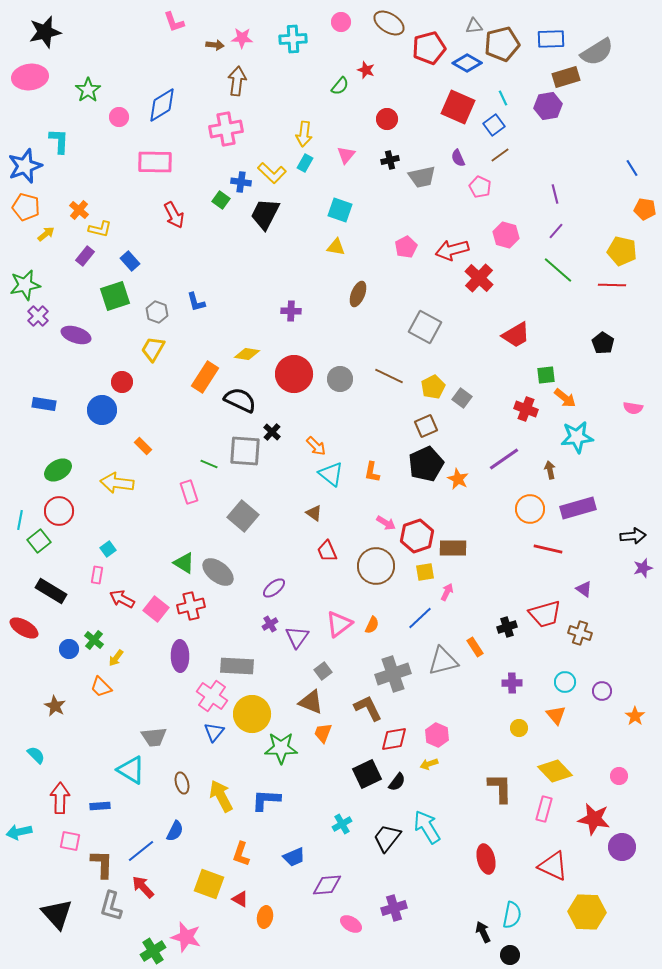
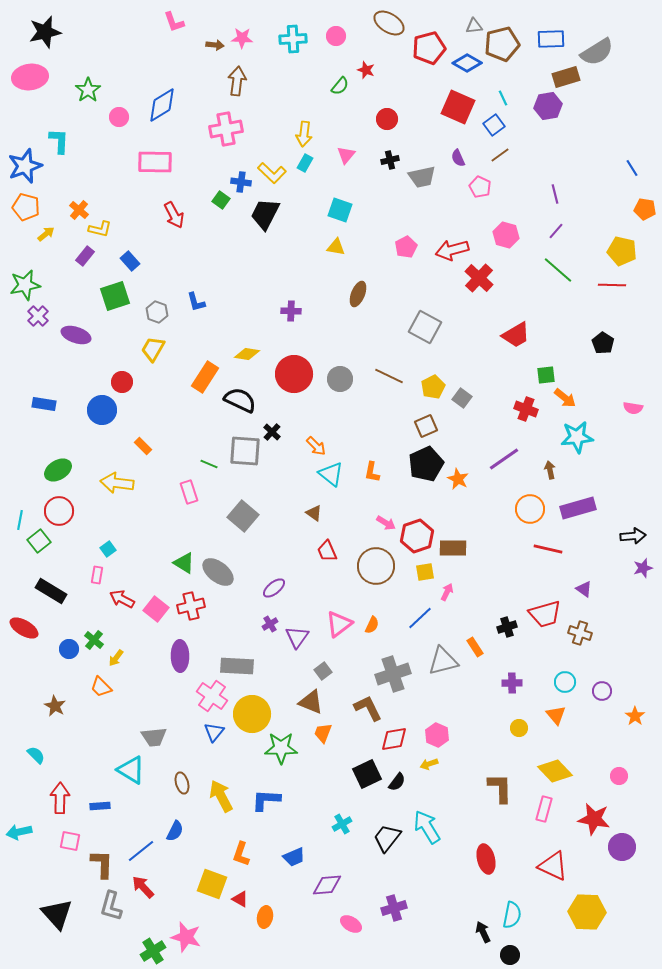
pink circle at (341, 22): moved 5 px left, 14 px down
yellow square at (209, 884): moved 3 px right
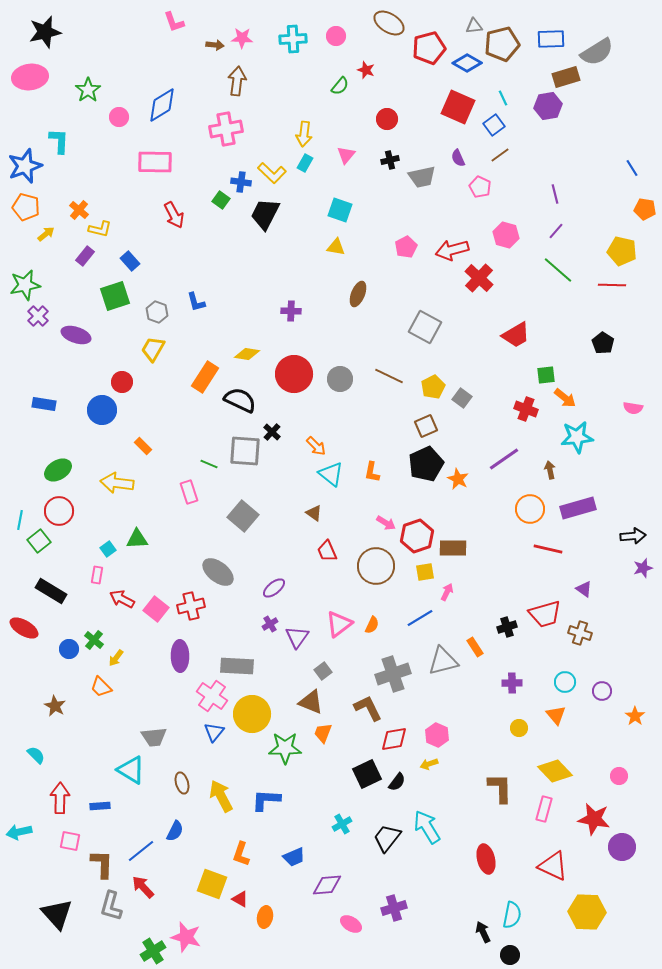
green triangle at (184, 563): moved 47 px left, 24 px up; rotated 35 degrees counterclockwise
blue line at (420, 618): rotated 12 degrees clockwise
green star at (281, 748): moved 4 px right
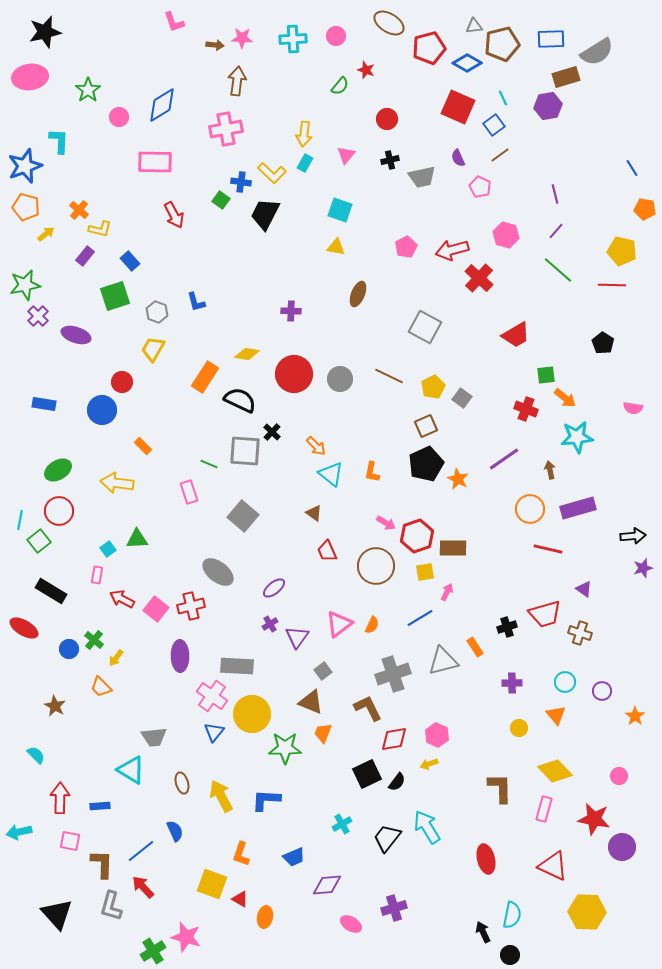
blue semicircle at (175, 831): rotated 50 degrees counterclockwise
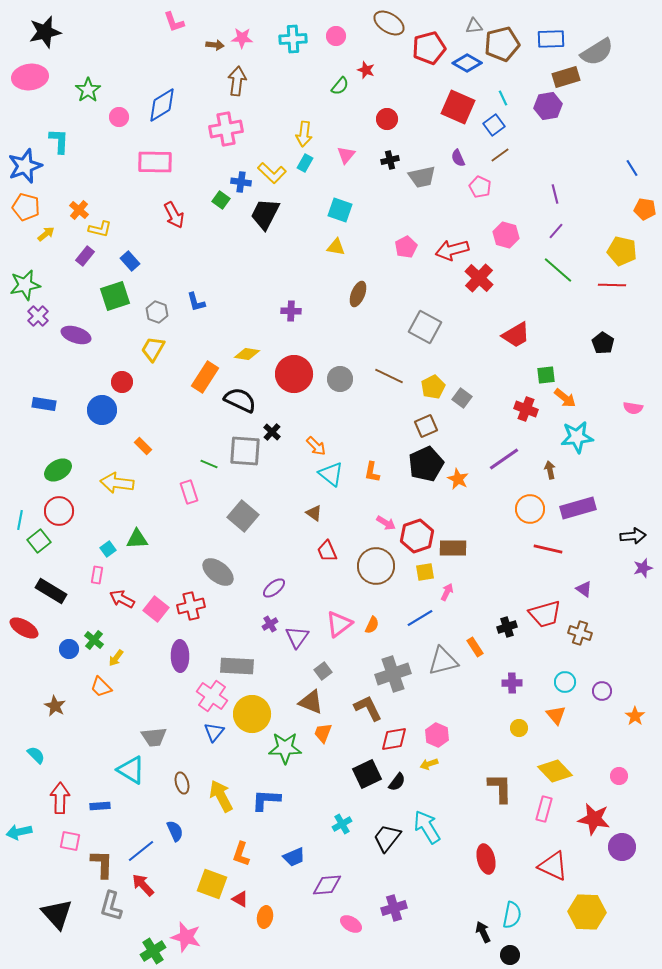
red arrow at (143, 887): moved 2 px up
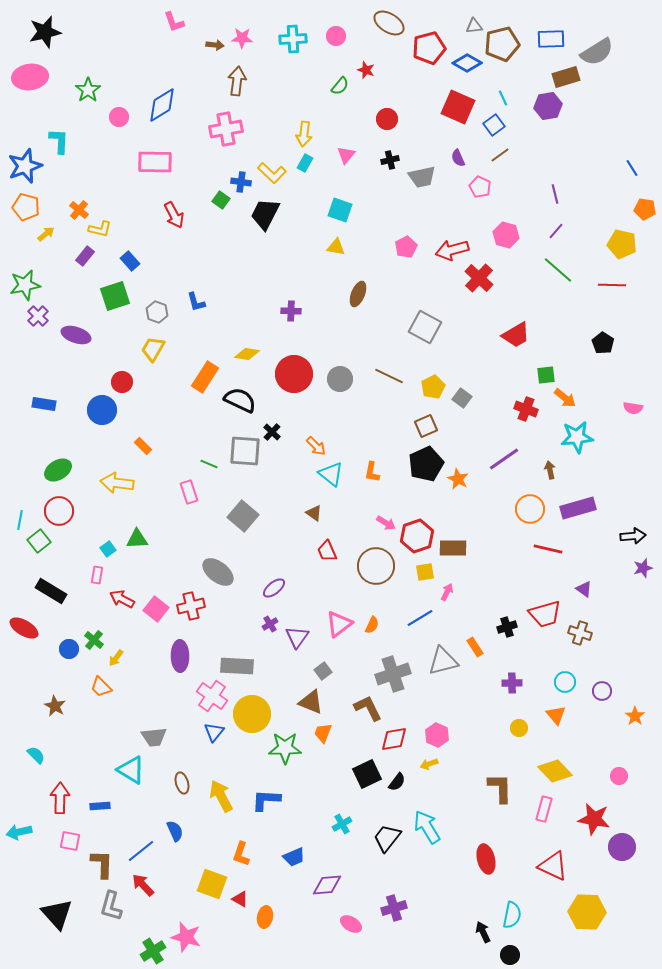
yellow pentagon at (622, 251): moved 7 px up
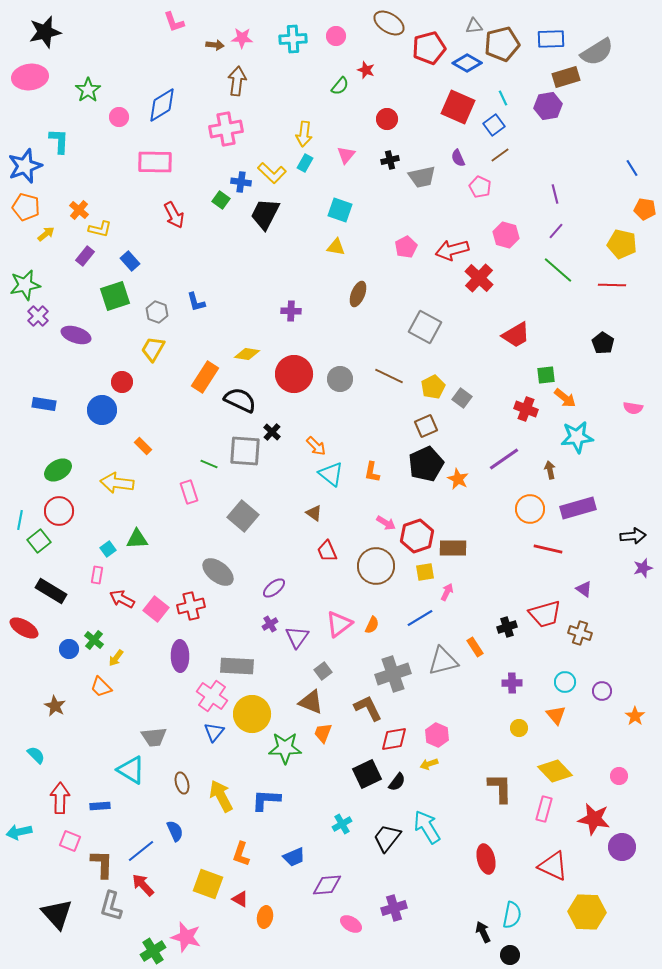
pink square at (70, 841): rotated 10 degrees clockwise
yellow square at (212, 884): moved 4 px left
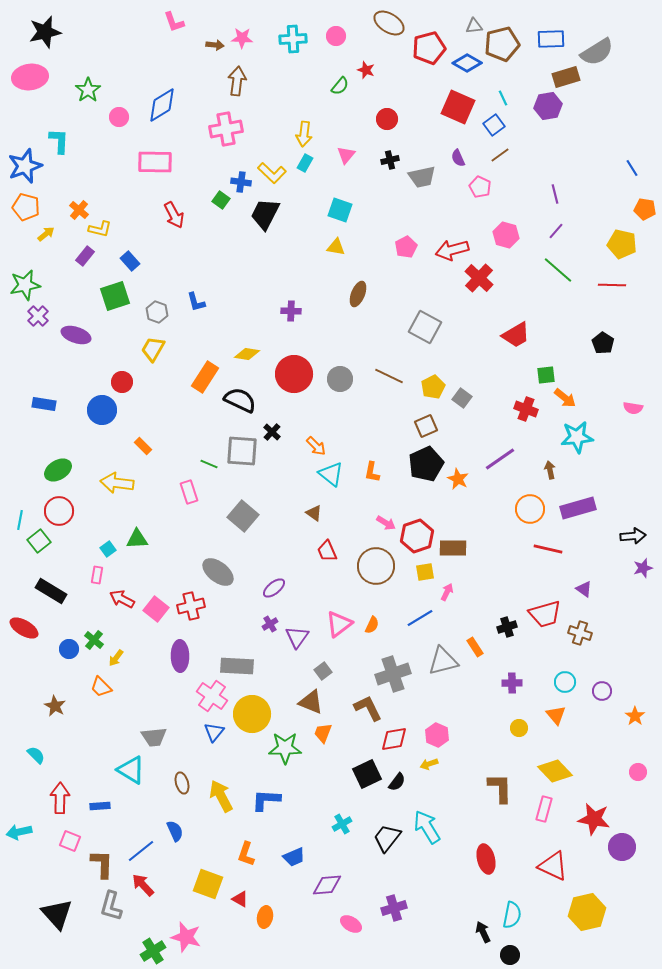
gray square at (245, 451): moved 3 px left
purple line at (504, 459): moved 4 px left
pink circle at (619, 776): moved 19 px right, 4 px up
orange L-shape at (241, 854): moved 5 px right
yellow hexagon at (587, 912): rotated 15 degrees counterclockwise
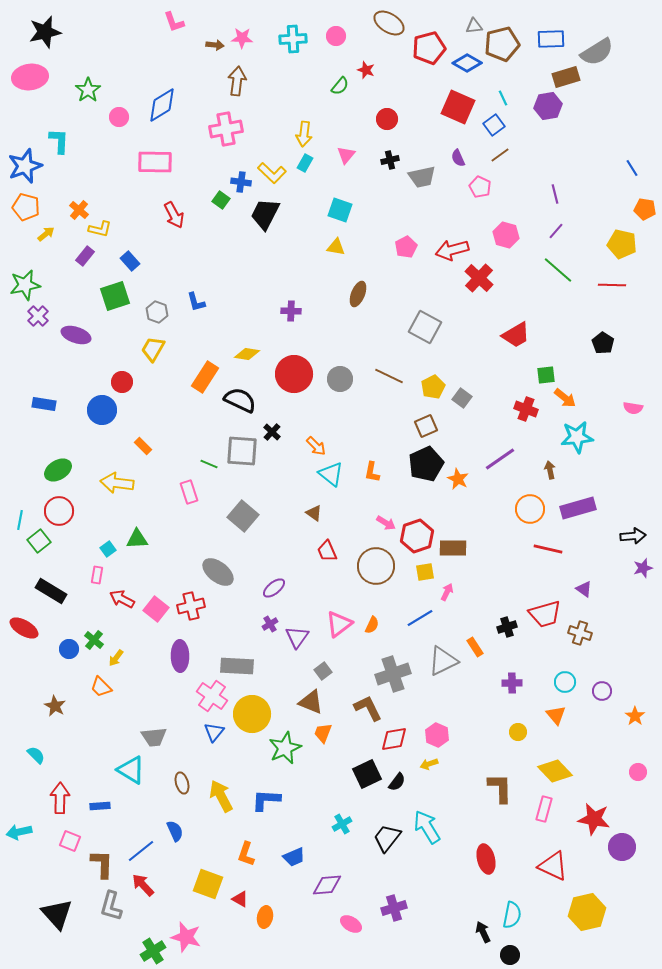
gray triangle at (443, 661): rotated 12 degrees counterclockwise
yellow circle at (519, 728): moved 1 px left, 4 px down
green star at (285, 748): rotated 24 degrees counterclockwise
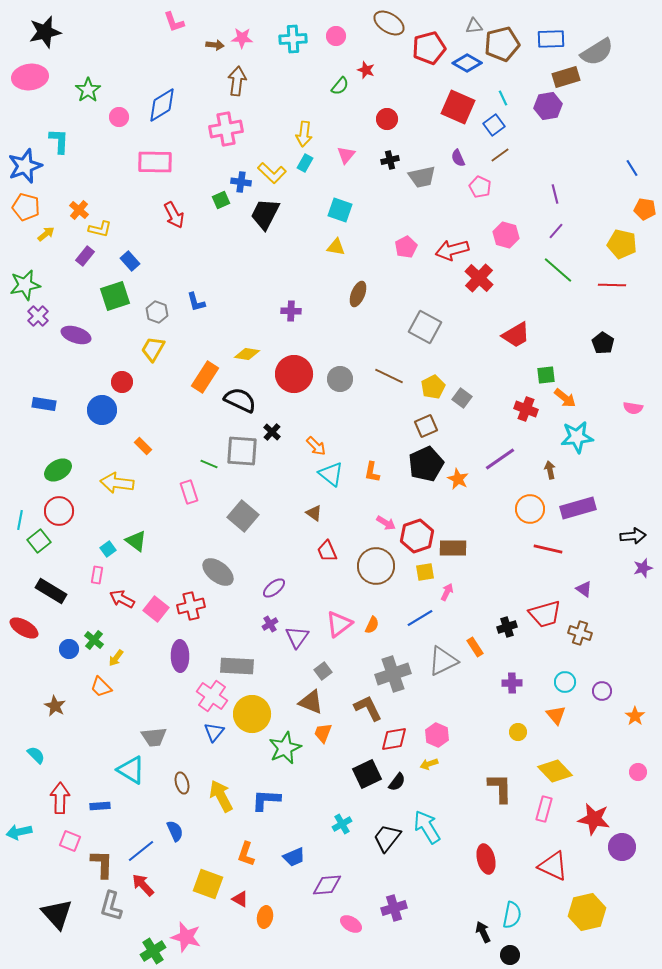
green square at (221, 200): rotated 30 degrees clockwise
green triangle at (137, 539): moved 1 px left, 2 px down; rotated 40 degrees clockwise
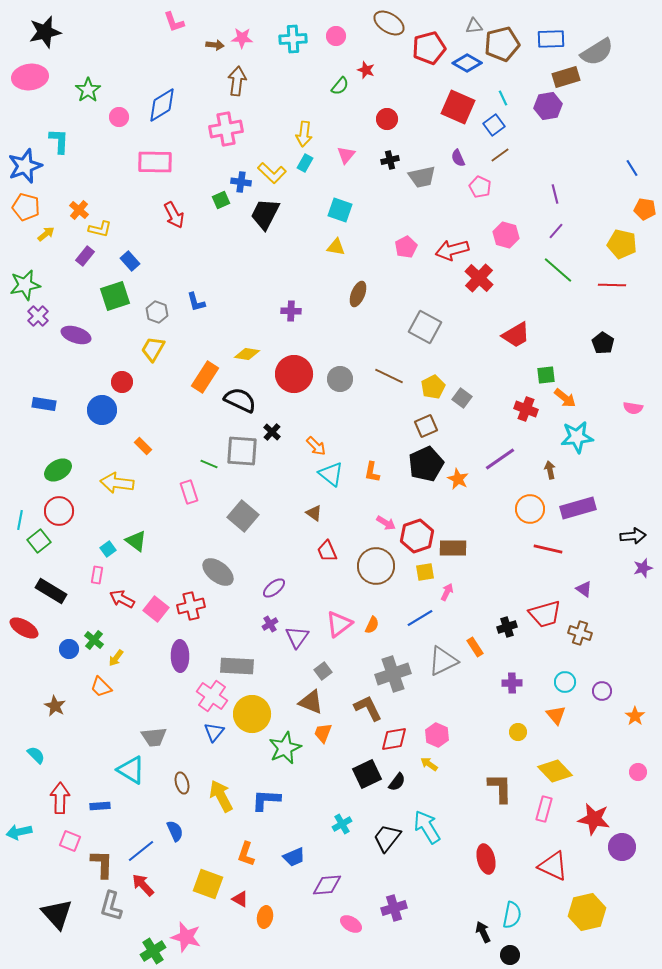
yellow arrow at (429, 764): rotated 54 degrees clockwise
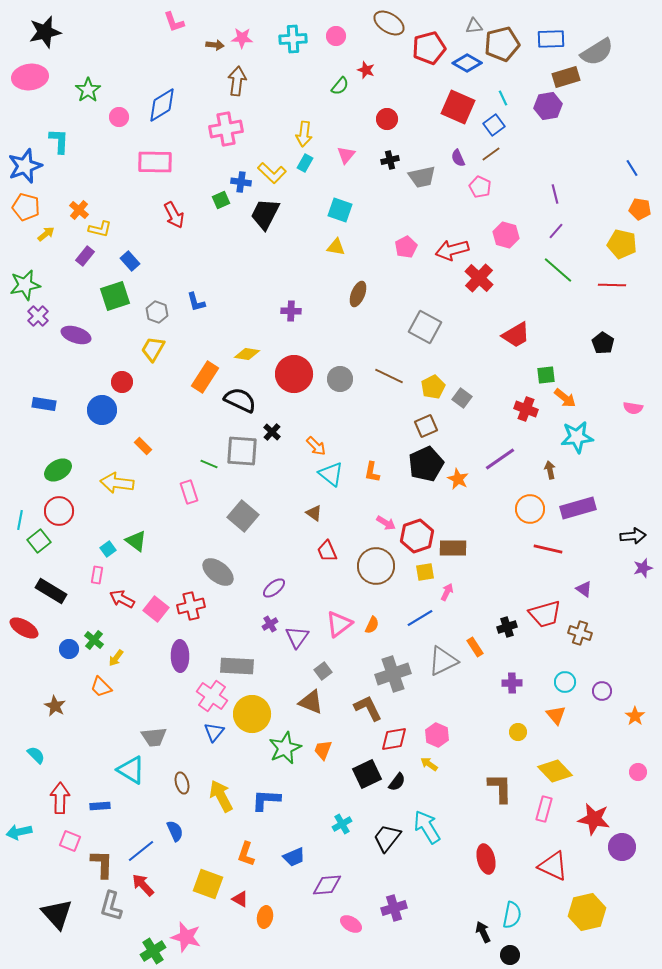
brown line at (500, 155): moved 9 px left, 1 px up
orange pentagon at (645, 209): moved 5 px left
orange trapezoid at (323, 733): moved 17 px down
